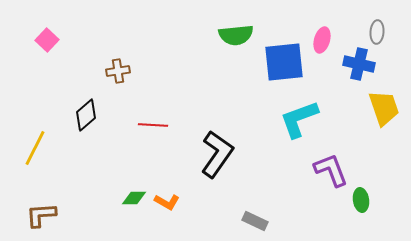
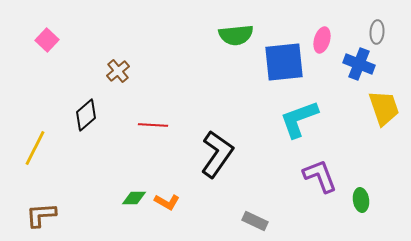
blue cross: rotated 8 degrees clockwise
brown cross: rotated 30 degrees counterclockwise
purple L-shape: moved 11 px left, 6 px down
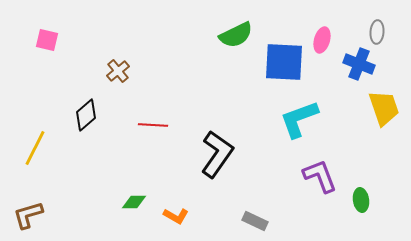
green semicircle: rotated 20 degrees counterclockwise
pink square: rotated 30 degrees counterclockwise
blue square: rotated 9 degrees clockwise
green diamond: moved 4 px down
orange L-shape: moved 9 px right, 14 px down
brown L-shape: moved 13 px left; rotated 12 degrees counterclockwise
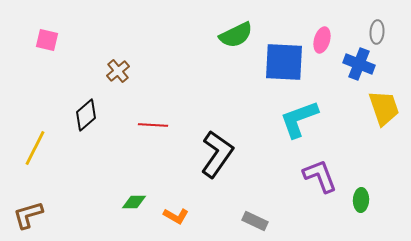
green ellipse: rotated 10 degrees clockwise
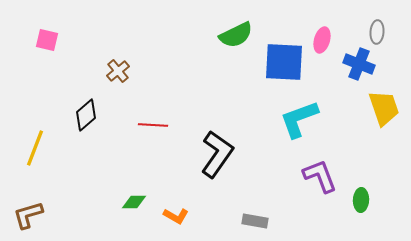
yellow line: rotated 6 degrees counterclockwise
gray rectangle: rotated 15 degrees counterclockwise
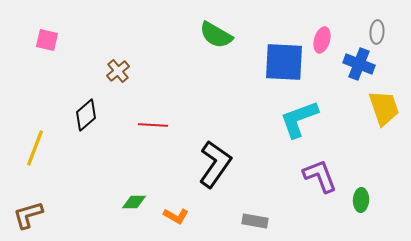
green semicircle: moved 20 px left; rotated 56 degrees clockwise
black L-shape: moved 2 px left, 10 px down
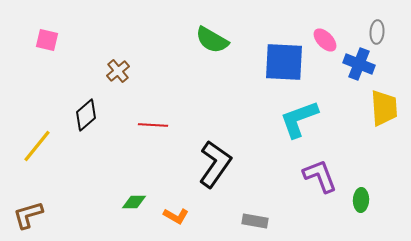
green semicircle: moved 4 px left, 5 px down
pink ellipse: moved 3 px right; rotated 60 degrees counterclockwise
yellow trapezoid: rotated 15 degrees clockwise
yellow line: moved 2 px right, 2 px up; rotated 18 degrees clockwise
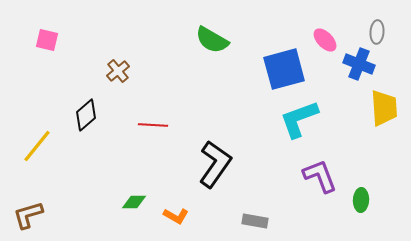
blue square: moved 7 px down; rotated 18 degrees counterclockwise
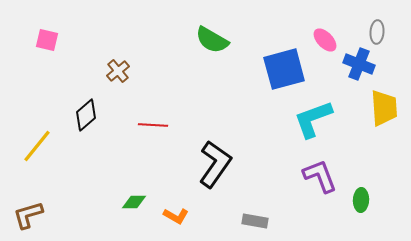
cyan L-shape: moved 14 px right
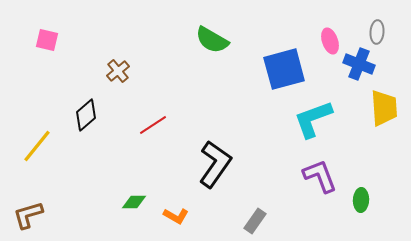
pink ellipse: moved 5 px right, 1 px down; rotated 25 degrees clockwise
red line: rotated 36 degrees counterclockwise
gray rectangle: rotated 65 degrees counterclockwise
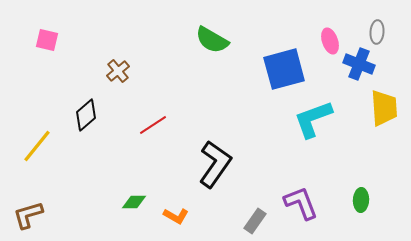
purple L-shape: moved 19 px left, 27 px down
